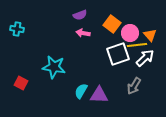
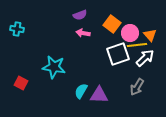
gray arrow: moved 3 px right, 1 px down
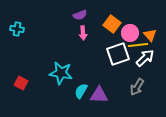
pink arrow: rotated 104 degrees counterclockwise
yellow line: moved 1 px right
cyan star: moved 7 px right, 6 px down
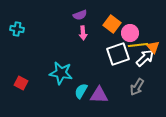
orange triangle: moved 3 px right, 12 px down
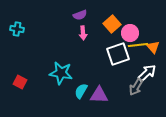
orange square: rotated 12 degrees clockwise
white arrow: moved 2 px right, 15 px down
red square: moved 1 px left, 1 px up
gray arrow: moved 1 px left
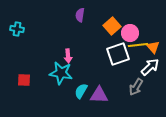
purple semicircle: rotated 120 degrees clockwise
orange square: moved 2 px down
pink arrow: moved 15 px left, 23 px down
white arrow: moved 3 px right, 6 px up
red square: moved 4 px right, 2 px up; rotated 24 degrees counterclockwise
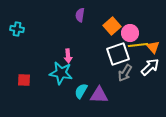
gray arrow: moved 11 px left, 14 px up
